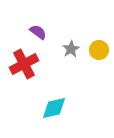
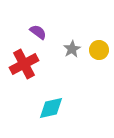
gray star: moved 1 px right
cyan diamond: moved 3 px left
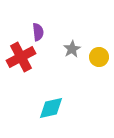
purple semicircle: rotated 48 degrees clockwise
yellow circle: moved 7 px down
red cross: moved 3 px left, 7 px up
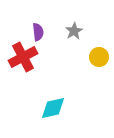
gray star: moved 2 px right, 18 px up
red cross: moved 2 px right
cyan diamond: moved 2 px right
